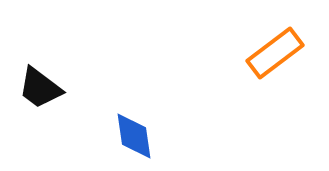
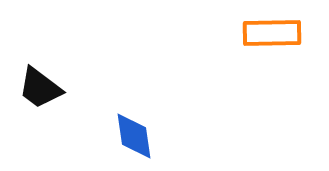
orange rectangle: moved 3 px left, 20 px up; rotated 36 degrees clockwise
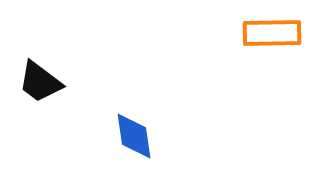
black trapezoid: moved 6 px up
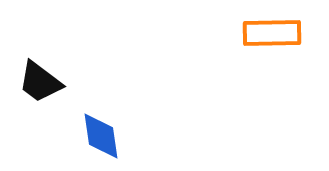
blue diamond: moved 33 px left
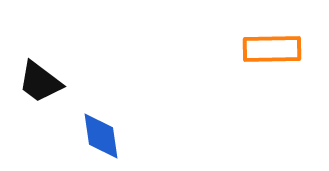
orange rectangle: moved 16 px down
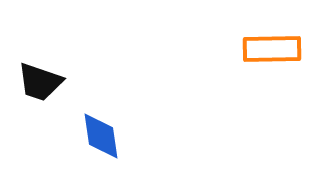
black trapezoid: rotated 18 degrees counterclockwise
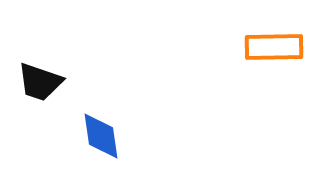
orange rectangle: moved 2 px right, 2 px up
